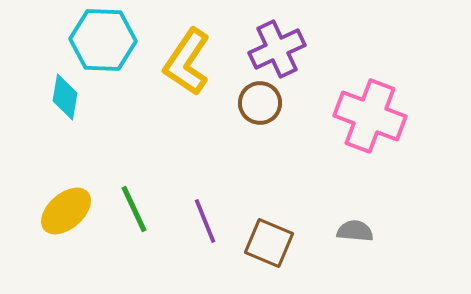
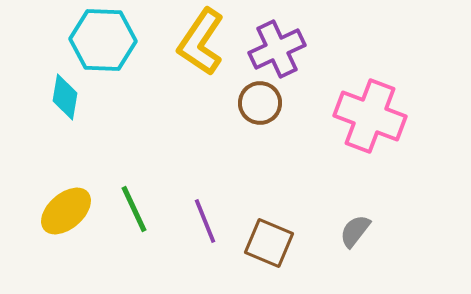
yellow L-shape: moved 14 px right, 20 px up
gray semicircle: rotated 57 degrees counterclockwise
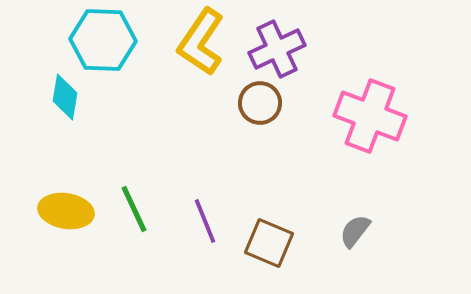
yellow ellipse: rotated 50 degrees clockwise
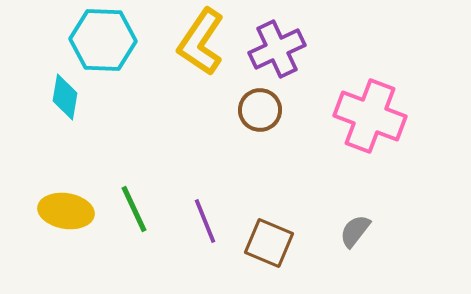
brown circle: moved 7 px down
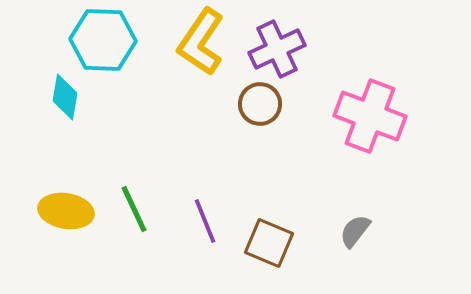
brown circle: moved 6 px up
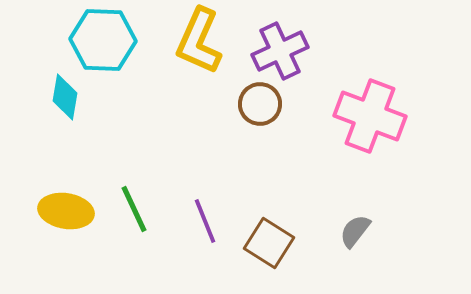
yellow L-shape: moved 2 px left, 1 px up; rotated 10 degrees counterclockwise
purple cross: moved 3 px right, 2 px down
brown square: rotated 9 degrees clockwise
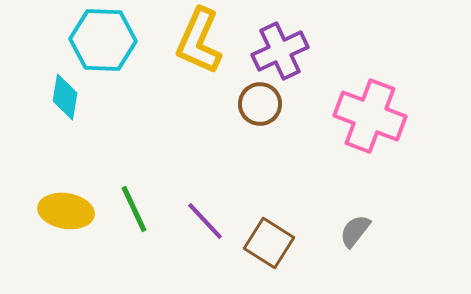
purple line: rotated 21 degrees counterclockwise
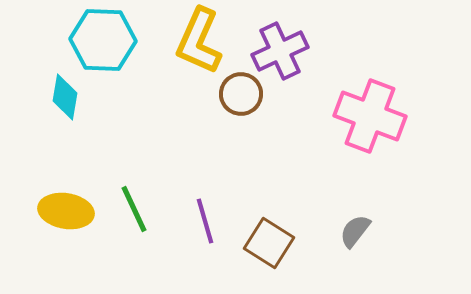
brown circle: moved 19 px left, 10 px up
purple line: rotated 27 degrees clockwise
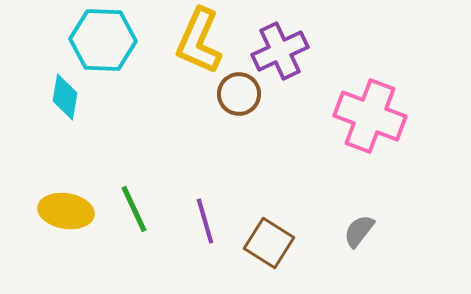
brown circle: moved 2 px left
gray semicircle: moved 4 px right
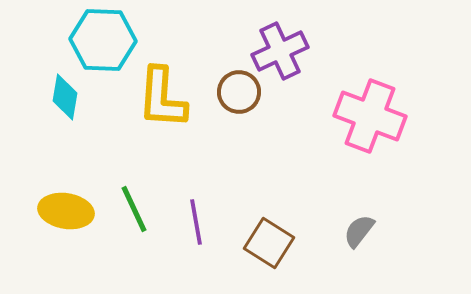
yellow L-shape: moved 37 px left, 57 px down; rotated 20 degrees counterclockwise
brown circle: moved 2 px up
purple line: moved 9 px left, 1 px down; rotated 6 degrees clockwise
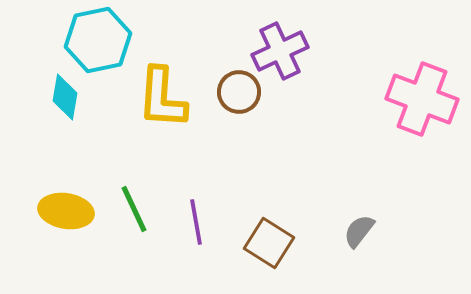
cyan hexagon: moved 5 px left; rotated 14 degrees counterclockwise
pink cross: moved 52 px right, 17 px up
